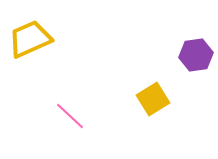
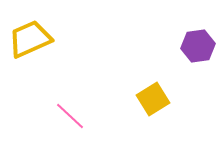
purple hexagon: moved 2 px right, 9 px up
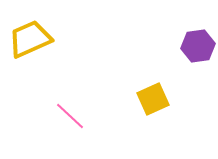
yellow square: rotated 8 degrees clockwise
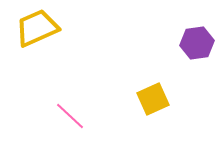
yellow trapezoid: moved 7 px right, 11 px up
purple hexagon: moved 1 px left, 3 px up
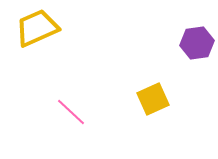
pink line: moved 1 px right, 4 px up
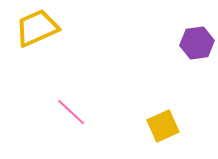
yellow square: moved 10 px right, 27 px down
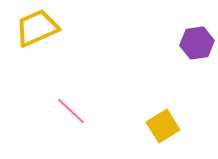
pink line: moved 1 px up
yellow square: rotated 8 degrees counterclockwise
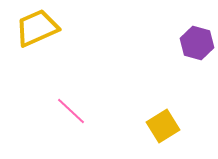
purple hexagon: rotated 24 degrees clockwise
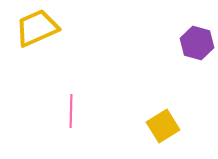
pink line: rotated 48 degrees clockwise
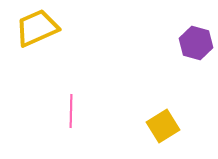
purple hexagon: moved 1 px left
